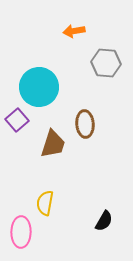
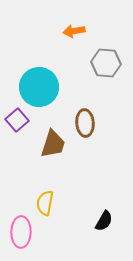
brown ellipse: moved 1 px up
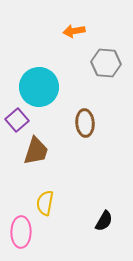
brown trapezoid: moved 17 px left, 7 px down
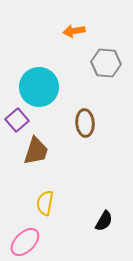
pink ellipse: moved 4 px right, 10 px down; rotated 44 degrees clockwise
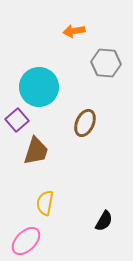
brown ellipse: rotated 28 degrees clockwise
pink ellipse: moved 1 px right, 1 px up
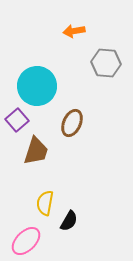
cyan circle: moved 2 px left, 1 px up
brown ellipse: moved 13 px left
black semicircle: moved 35 px left
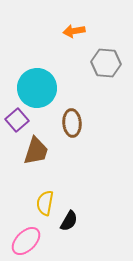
cyan circle: moved 2 px down
brown ellipse: rotated 28 degrees counterclockwise
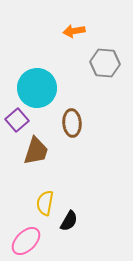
gray hexagon: moved 1 px left
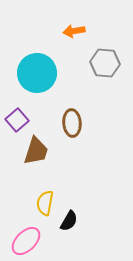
cyan circle: moved 15 px up
